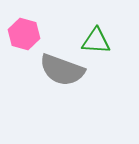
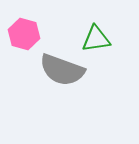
green triangle: moved 2 px up; rotated 12 degrees counterclockwise
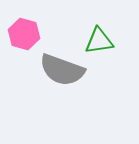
green triangle: moved 3 px right, 2 px down
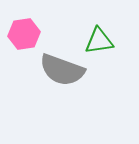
pink hexagon: rotated 24 degrees counterclockwise
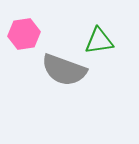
gray semicircle: moved 2 px right
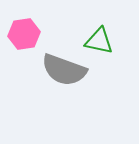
green triangle: rotated 20 degrees clockwise
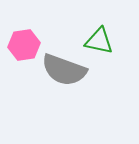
pink hexagon: moved 11 px down
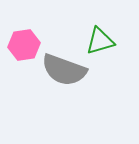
green triangle: moved 1 px right; rotated 28 degrees counterclockwise
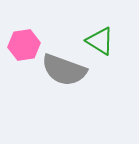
green triangle: rotated 48 degrees clockwise
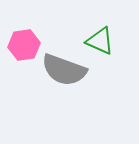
green triangle: rotated 8 degrees counterclockwise
